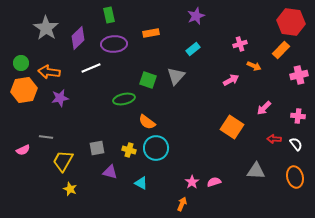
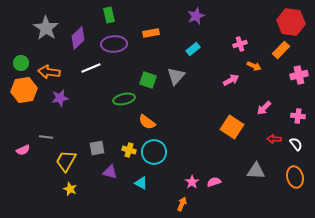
cyan circle at (156, 148): moved 2 px left, 4 px down
yellow trapezoid at (63, 161): moved 3 px right
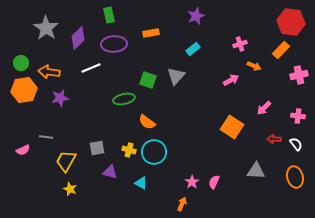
pink semicircle at (214, 182): rotated 48 degrees counterclockwise
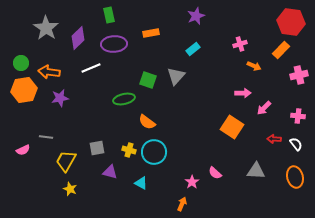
pink arrow at (231, 80): moved 12 px right, 13 px down; rotated 28 degrees clockwise
pink semicircle at (214, 182): moved 1 px right, 9 px up; rotated 72 degrees counterclockwise
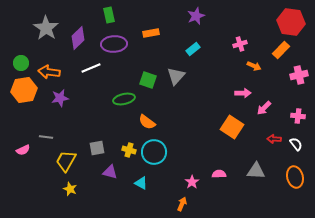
pink semicircle at (215, 173): moved 4 px right, 1 px down; rotated 136 degrees clockwise
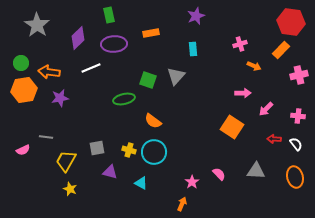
gray star at (46, 28): moved 9 px left, 3 px up
cyan rectangle at (193, 49): rotated 56 degrees counterclockwise
pink arrow at (264, 108): moved 2 px right, 1 px down
orange semicircle at (147, 122): moved 6 px right, 1 px up
pink semicircle at (219, 174): rotated 48 degrees clockwise
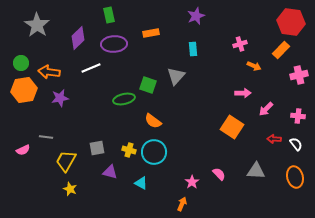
green square at (148, 80): moved 5 px down
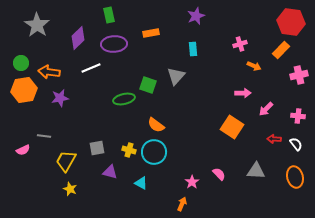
orange semicircle at (153, 121): moved 3 px right, 4 px down
gray line at (46, 137): moved 2 px left, 1 px up
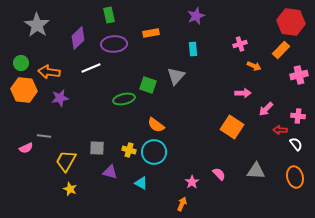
orange hexagon at (24, 90): rotated 15 degrees clockwise
red arrow at (274, 139): moved 6 px right, 9 px up
gray square at (97, 148): rotated 14 degrees clockwise
pink semicircle at (23, 150): moved 3 px right, 2 px up
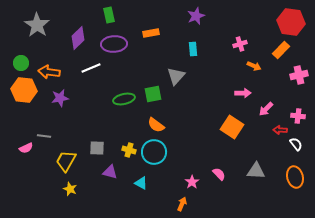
green square at (148, 85): moved 5 px right, 9 px down; rotated 30 degrees counterclockwise
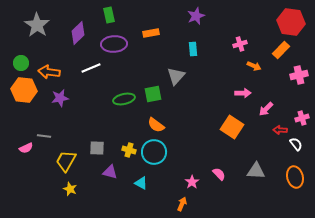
purple diamond at (78, 38): moved 5 px up
pink cross at (298, 116): moved 4 px right, 2 px down; rotated 24 degrees counterclockwise
